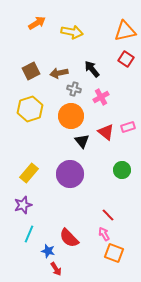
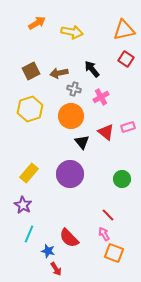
orange triangle: moved 1 px left, 1 px up
black triangle: moved 1 px down
green circle: moved 9 px down
purple star: rotated 24 degrees counterclockwise
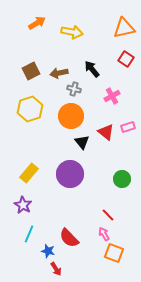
orange triangle: moved 2 px up
pink cross: moved 11 px right, 1 px up
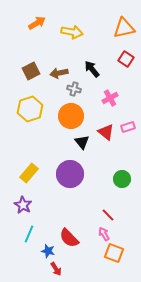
pink cross: moved 2 px left, 2 px down
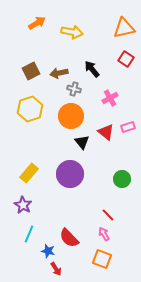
orange square: moved 12 px left, 6 px down
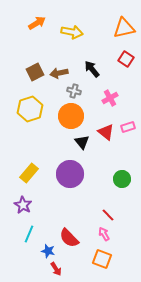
brown square: moved 4 px right, 1 px down
gray cross: moved 2 px down
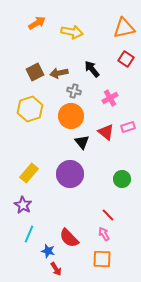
orange square: rotated 18 degrees counterclockwise
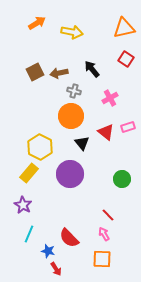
yellow hexagon: moved 10 px right, 38 px down; rotated 15 degrees counterclockwise
black triangle: moved 1 px down
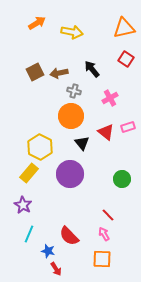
red semicircle: moved 2 px up
